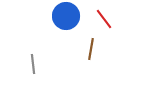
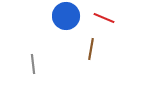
red line: moved 1 px up; rotated 30 degrees counterclockwise
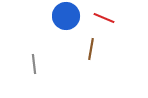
gray line: moved 1 px right
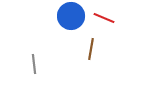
blue circle: moved 5 px right
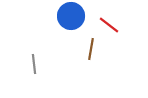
red line: moved 5 px right, 7 px down; rotated 15 degrees clockwise
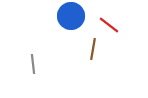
brown line: moved 2 px right
gray line: moved 1 px left
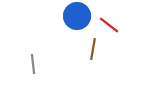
blue circle: moved 6 px right
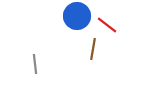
red line: moved 2 px left
gray line: moved 2 px right
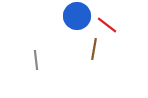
brown line: moved 1 px right
gray line: moved 1 px right, 4 px up
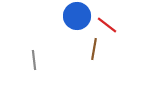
gray line: moved 2 px left
